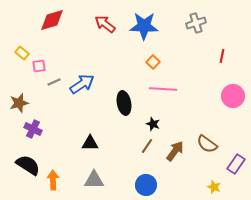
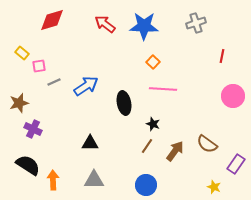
blue arrow: moved 4 px right, 2 px down
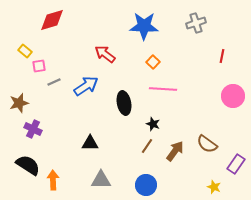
red arrow: moved 30 px down
yellow rectangle: moved 3 px right, 2 px up
gray triangle: moved 7 px right
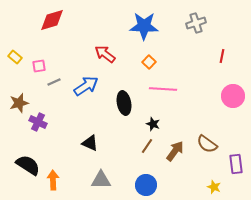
yellow rectangle: moved 10 px left, 6 px down
orange square: moved 4 px left
purple cross: moved 5 px right, 7 px up
black triangle: rotated 24 degrees clockwise
purple rectangle: rotated 42 degrees counterclockwise
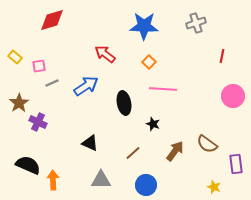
gray line: moved 2 px left, 1 px down
brown star: rotated 18 degrees counterclockwise
brown line: moved 14 px left, 7 px down; rotated 14 degrees clockwise
black semicircle: rotated 10 degrees counterclockwise
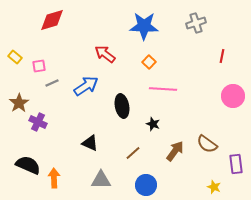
black ellipse: moved 2 px left, 3 px down
orange arrow: moved 1 px right, 2 px up
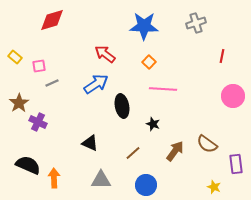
blue arrow: moved 10 px right, 2 px up
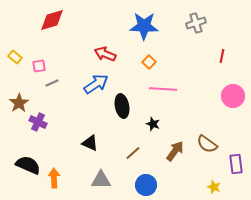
red arrow: rotated 15 degrees counterclockwise
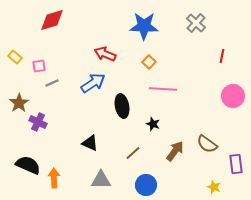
gray cross: rotated 30 degrees counterclockwise
blue arrow: moved 3 px left, 1 px up
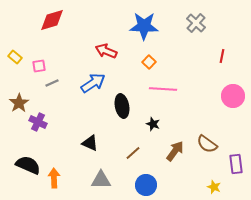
red arrow: moved 1 px right, 3 px up
